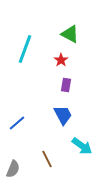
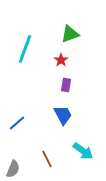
green triangle: rotated 48 degrees counterclockwise
cyan arrow: moved 1 px right, 5 px down
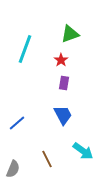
purple rectangle: moved 2 px left, 2 px up
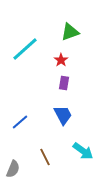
green triangle: moved 2 px up
cyan line: rotated 28 degrees clockwise
blue line: moved 3 px right, 1 px up
brown line: moved 2 px left, 2 px up
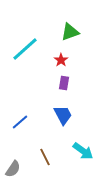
gray semicircle: rotated 12 degrees clockwise
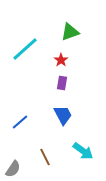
purple rectangle: moved 2 px left
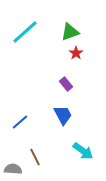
cyan line: moved 17 px up
red star: moved 15 px right, 7 px up
purple rectangle: moved 4 px right, 1 px down; rotated 48 degrees counterclockwise
brown line: moved 10 px left
gray semicircle: rotated 120 degrees counterclockwise
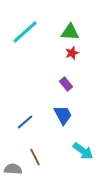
green triangle: rotated 24 degrees clockwise
red star: moved 4 px left; rotated 16 degrees clockwise
blue line: moved 5 px right
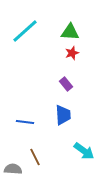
cyan line: moved 1 px up
blue trapezoid: rotated 25 degrees clockwise
blue line: rotated 48 degrees clockwise
cyan arrow: moved 1 px right
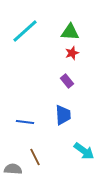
purple rectangle: moved 1 px right, 3 px up
